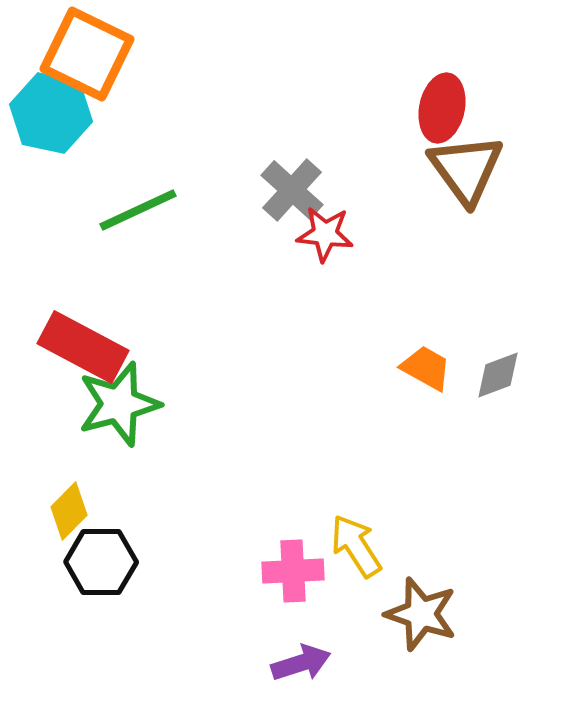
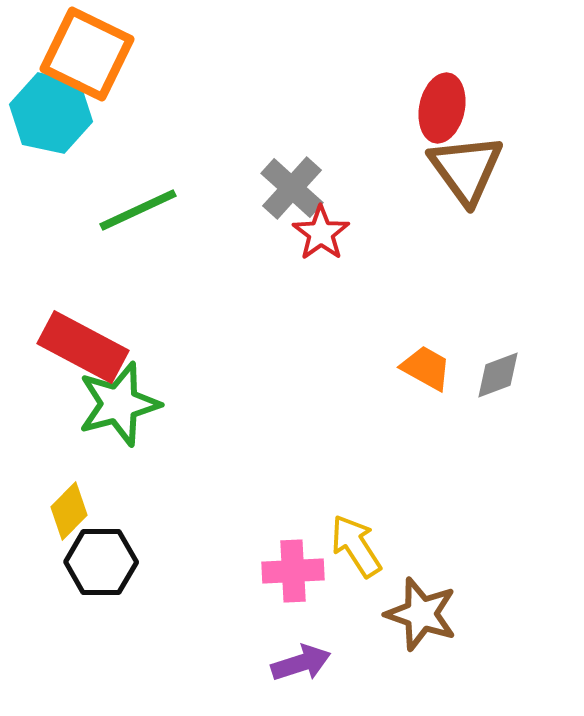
gray cross: moved 2 px up
red star: moved 4 px left, 1 px up; rotated 30 degrees clockwise
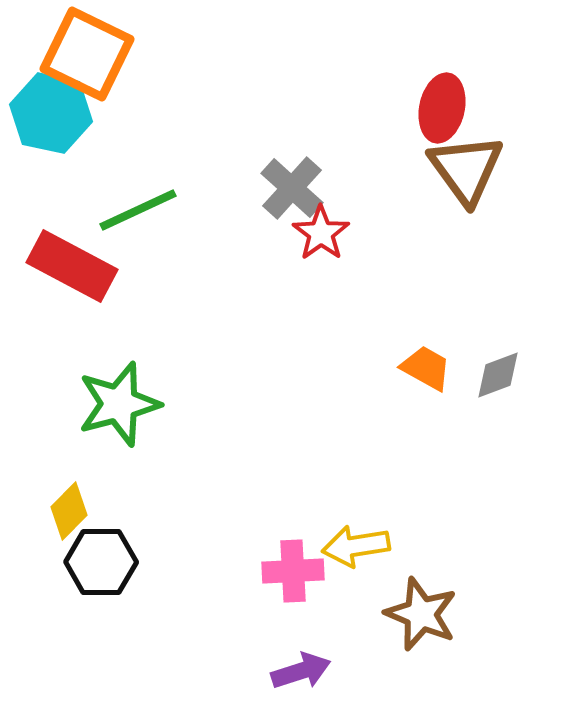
red rectangle: moved 11 px left, 81 px up
yellow arrow: rotated 66 degrees counterclockwise
brown star: rotated 4 degrees clockwise
purple arrow: moved 8 px down
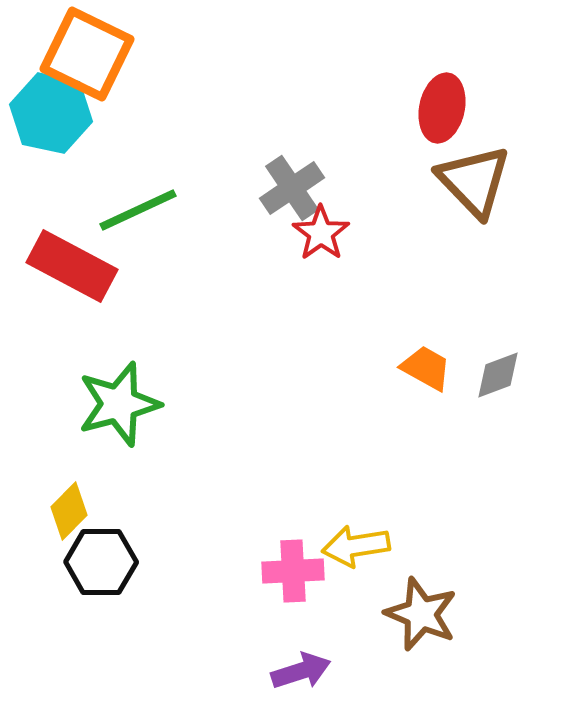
brown triangle: moved 8 px right, 12 px down; rotated 8 degrees counterclockwise
gray cross: rotated 14 degrees clockwise
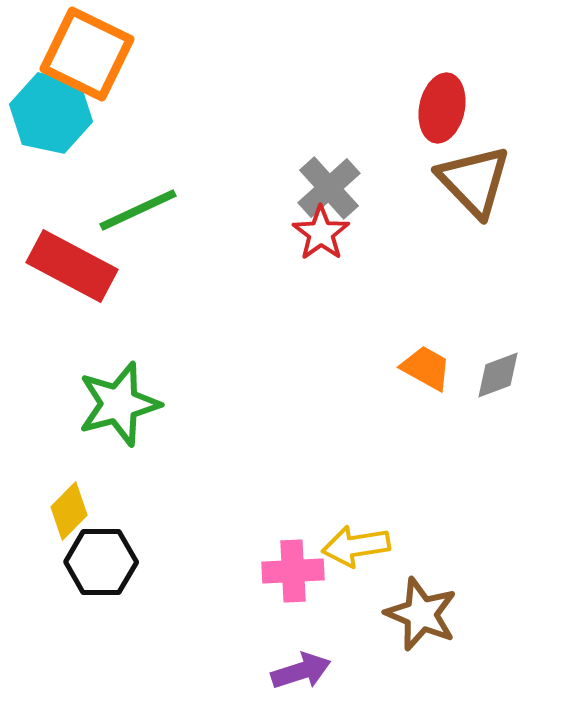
gray cross: moved 37 px right; rotated 8 degrees counterclockwise
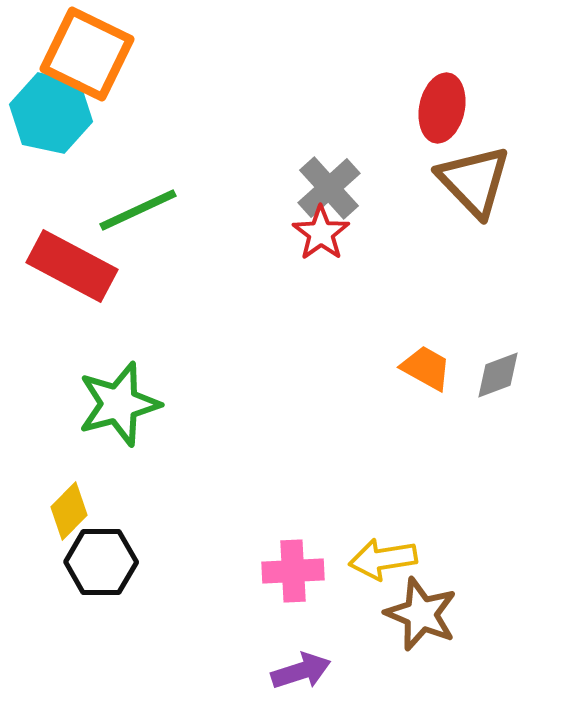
yellow arrow: moved 27 px right, 13 px down
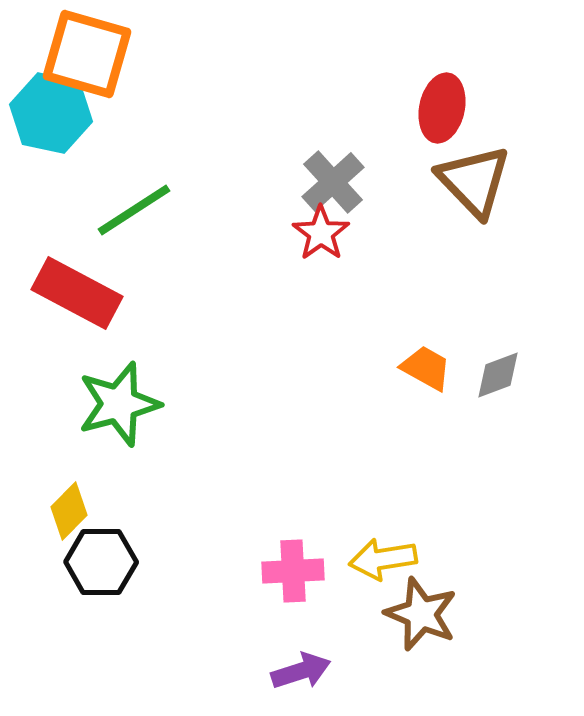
orange square: rotated 10 degrees counterclockwise
gray cross: moved 4 px right, 6 px up
green line: moved 4 px left; rotated 8 degrees counterclockwise
red rectangle: moved 5 px right, 27 px down
